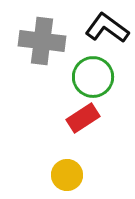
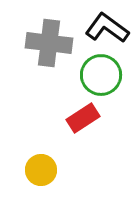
gray cross: moved 7 px right, 2 px down
green circle: moved 8 px right, 2 px up
yellow circle: moved 26 px left, 5 px up
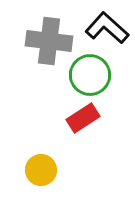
black L-shape: rotated 6 degrees clockwise
gray cross: moved 2 px up
green circle: moved 11 px left
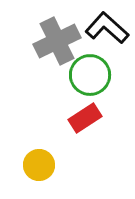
gray cross: moved 8 px right; rotated 33 degrees counterclockwise
red rectangle: moved 2 px right
yellow circle: moved 2 px left, 5 px up
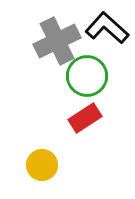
green circle: moved 3 px left, 1 px down
yellow circle: moved 3 px right
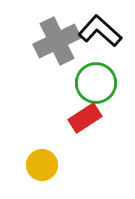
black L-shape: moved 7 px left, 3 px down
green circle: moved 9 px right, 7 px down
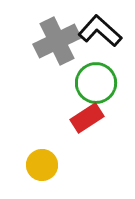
red rectangle: moved 2 px right
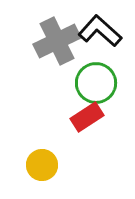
red rectangle: moved 1 px up
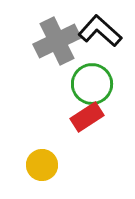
green circle: moved 4 px left, 1 px down
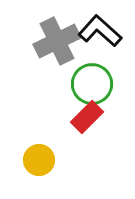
red rectangle: rotated 12 degrees counterclockwise
yellow circle: moved 3 px left, 5 px up
